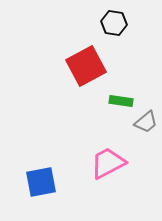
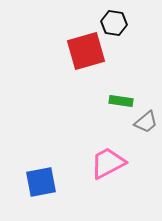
red square: moved 15 px up; rotated 12 degrees clockwise
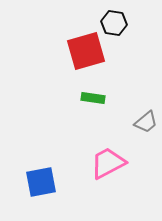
green rectangle: moved 28 px left, 3 px up
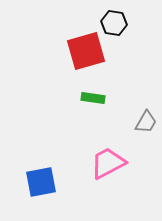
gray trapezoid: rotated 20 degrees counterclockwise
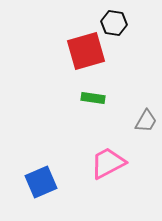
gray trapezoid: moved 1 px up
blue square: rotated 12 degrees counterclockwise
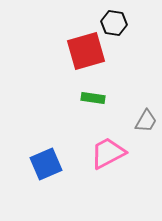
pink trapezoid: moved 10 px up
blue square: moved 5 px right, 18 px up
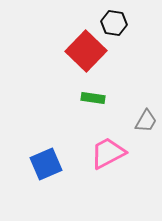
red square: rotated 30 degrees counterclockwise
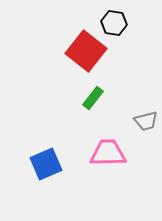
red square: rotated 6 degrees counterclockwise
green rectangle: rotated 60 degrees counterclockwise
gray trapezoid: rotated 45 degrees clockwise
pink trapezoid: rotated 27 degrees clockwise
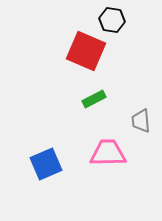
black hexagon: moved 2 px left, 3 px up
red square: rotated 15 degrees counterclockwise
green rectangle: moved 1 px right, 1 px down; rotated 25 degrees clockwise
gray trapezoid: moved 5 px left; rotated 100 degrees clockwise
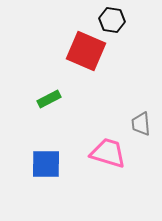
green rectangle: moved 45 px left
gray trapezoid: moved 3 px down
pink trapezoid: rotated 18 degrees clockwise
blue square: rotated 24 degrees clockwise
